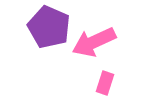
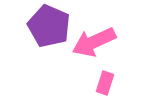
purple pentagon: moved 1 px up
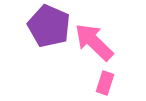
pink arrow: rotated 69 degrees clockwise
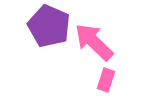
pink rectangle: moved 1 px right, 3 px up
